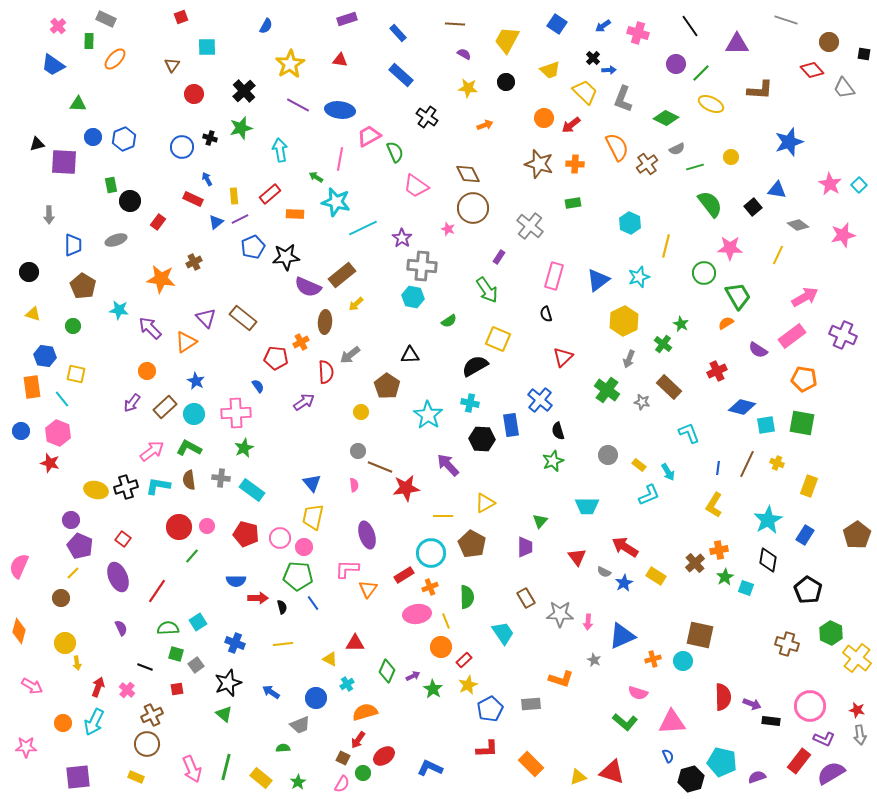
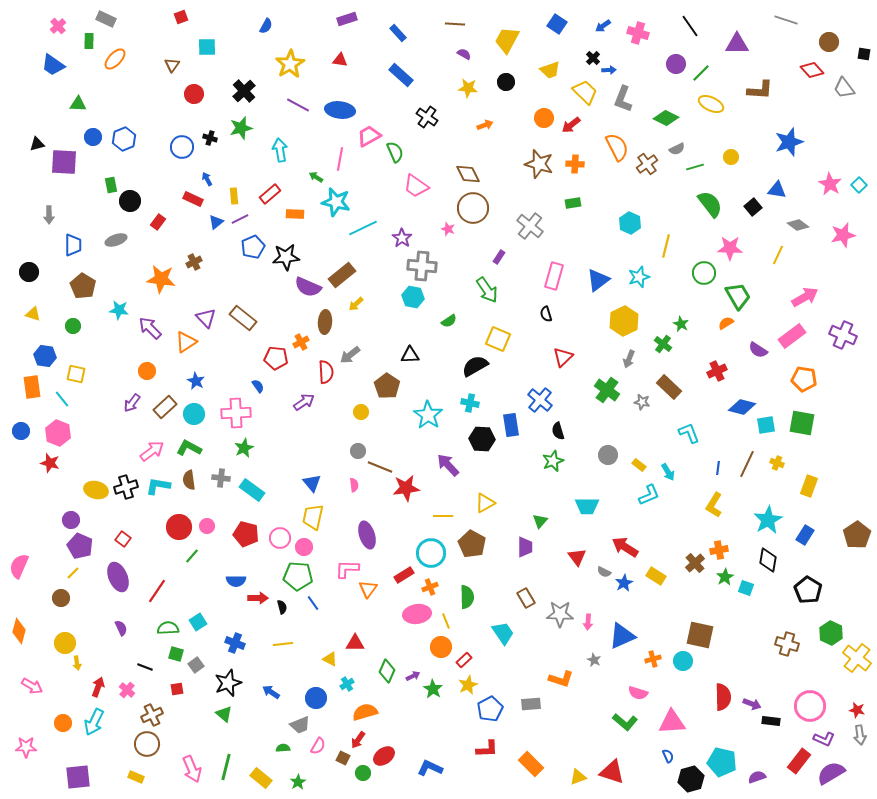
pink semicircle at (342, 784): moved 24 px left, 38 px up
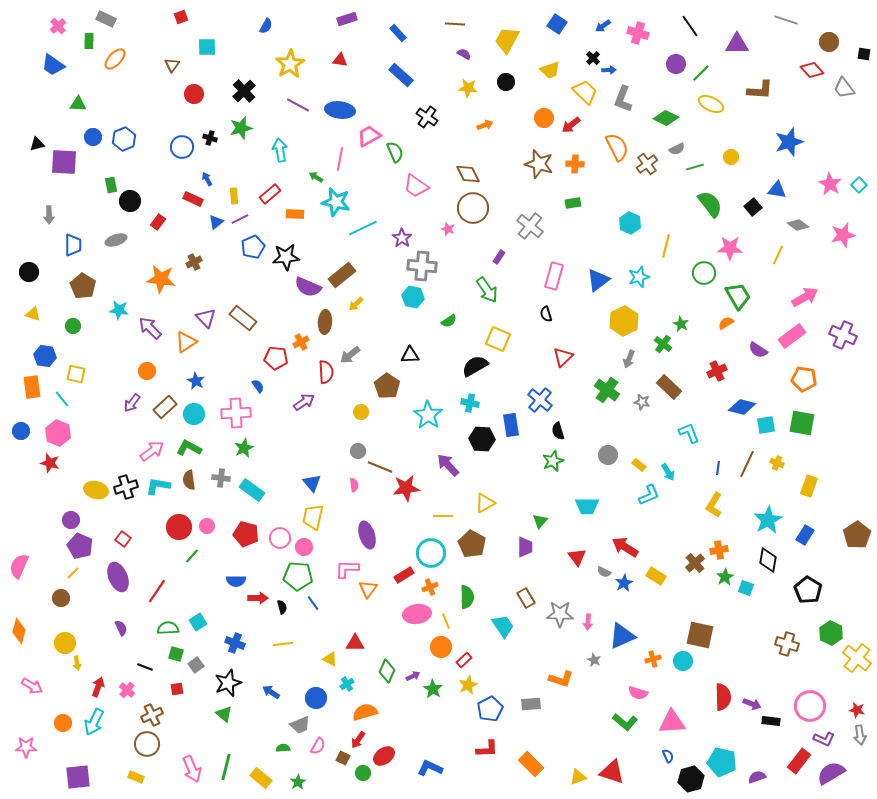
cyan trapezoid at (503, 633): moved 7 px up
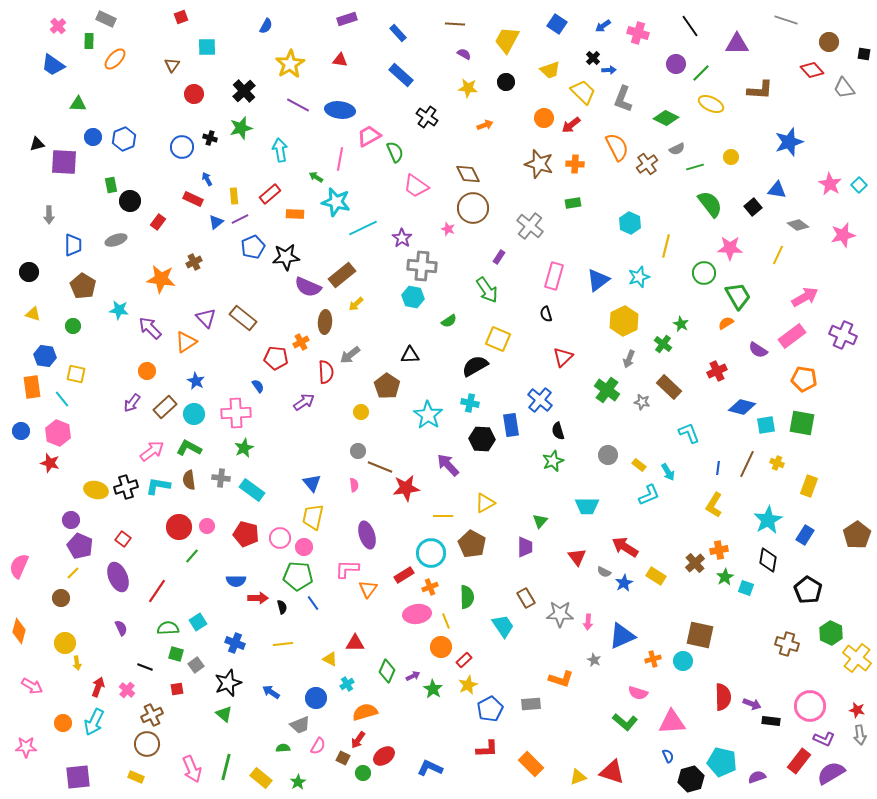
yellow trapezoid at (585, 92): moved 2 px left
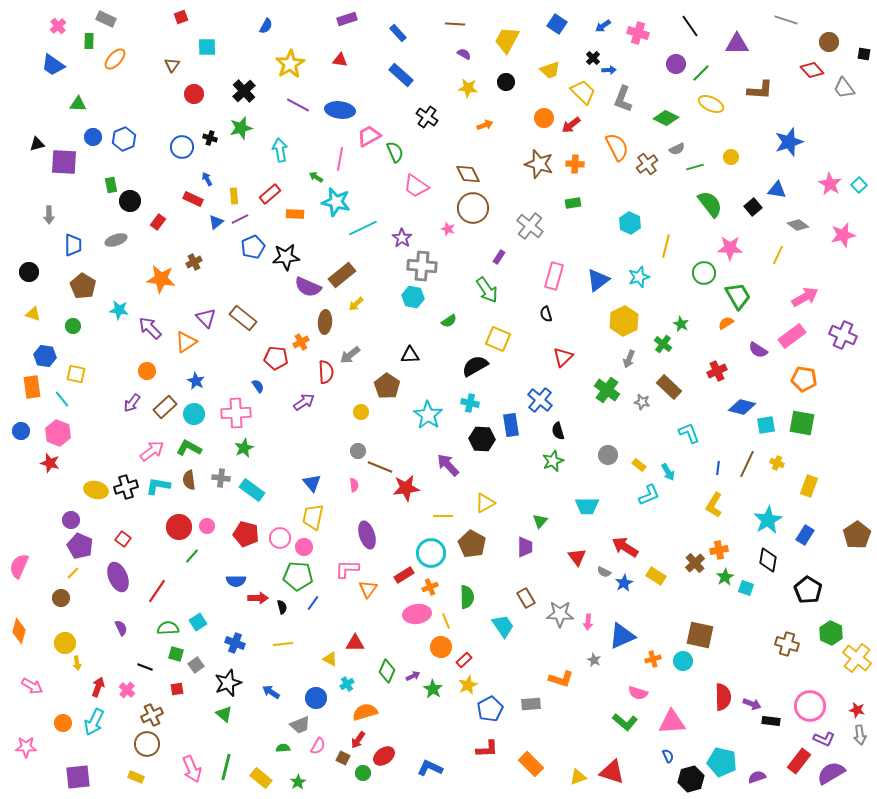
blue line at (313, 603): rotated 70 degrees clockwise
